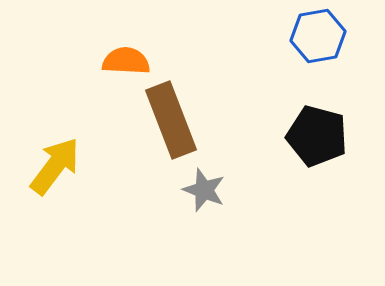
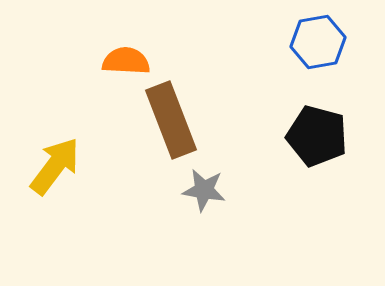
blue hexagon: moved 6 px down
gray star: rotated 12 degrees counterclockwise
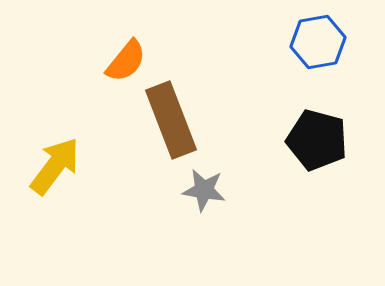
orange semicircle: rotated 126 degrees clockwise
black pentagon: moved 4 px down
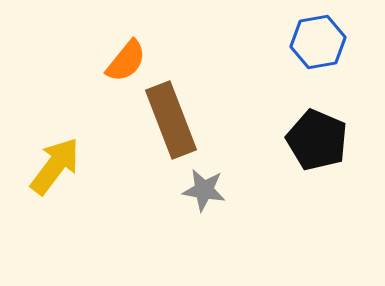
black pentagon: rotated 8 degrees clockwise
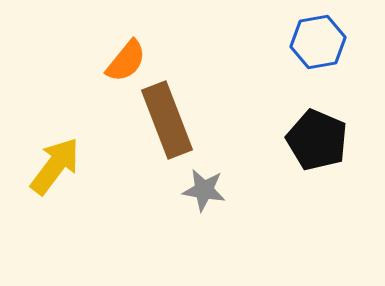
brown rectangle: moved 4 px left
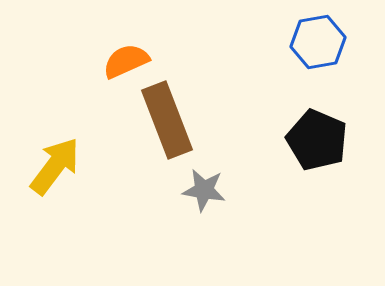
orange semicircle: rotated 153 degrees counterclockwise
